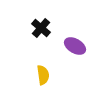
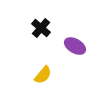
yellow semicircle: rotated 48 degrees clockwise
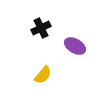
black cross: rotated 24 degrees clockwise
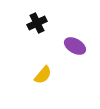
black cross: moved 4 px left, 5 px up
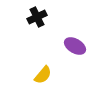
black cross: moved 6 px up
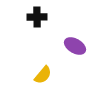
black cross: rotated 24 degrees clockwise
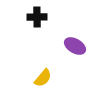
yellow semicircle: moved 3 px down
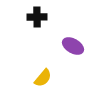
purple ellipse: moved 2 px left
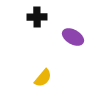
purple ellipse: moved 9 px up
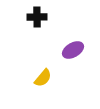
purple ellipse: moved 13 px down; rotated 60 degrees counterclockwise
